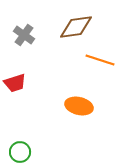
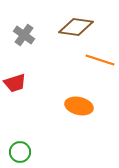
brown diamond: rotated 16 degrees clockwise
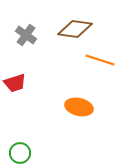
brown diamond: moved 1 px left, 2 px down
gray cross: moved 2 px right
orange ellipse: moved 1 px down
green circle: moved 1 px down
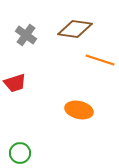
orange ellipse: moved 3 px down
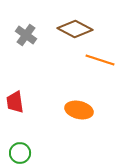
brown diamond: rotated 20 degrees clockwise
red trapezoid: moved 19 px down; rotated 100 degrees clockwise
